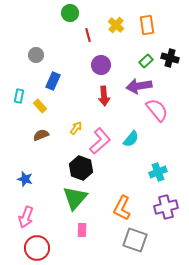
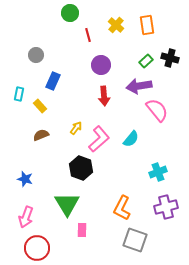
cyan rectangle: moved 2 px up
pink L-shape: moved 1 px left, 2 px up
green triangle: moved 8 px left, 6 px down; rotated 12 degrees counterclockwise
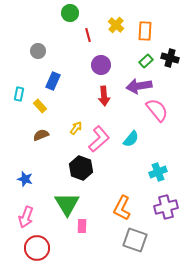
orange rectangle: moved 2 px left, 6 px down; rotated 12 degrees clockwise
gray circle: moved 2 px right, 4 px up
pink rectangle: moved 4 px up
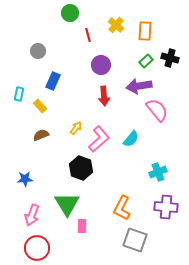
blue star: rotated 21 degrees counterclockwise
purple cross: rotated 20 degrees clockwise
pink arrow: moved 6 px right, 2 px up
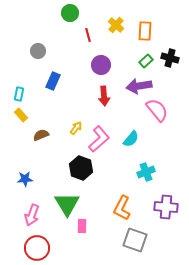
yellow rectangle: moved 19 px left, 9 px down
cyan cross: moved 12 px left
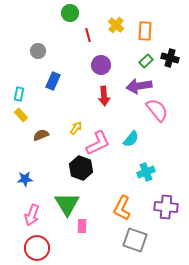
pink L-shape: moved 1 px left, 4 px down; rotated 16 degrees clockwise
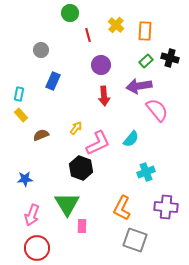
gray circle: moved 3 px right, 1 px up
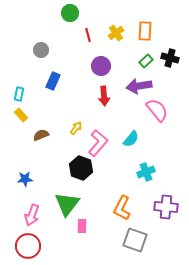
yellow cross: moved 8 px down; rotated 14 degrees clockwise
purple circle: moved 1 px down
pink L-shape: rotated 24 degrees counterclockwise
green triangle: rotated 8 degrees clockwise
red circle: moved 9 px left, 2 px up
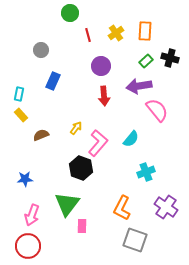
purple cross: rotated 30 degrees clockwise
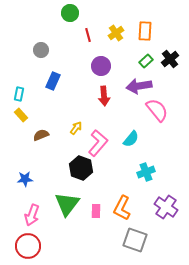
black cross: moved 1 px down; rotated 36 degrees clockwise
pink rectangle: moved 14 px right, 15 px up
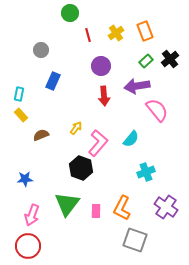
orange rectangle: rotated 24 degrees counterclockwise
purple arrow: moved 2 px left
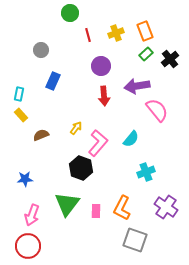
yellow cross: rotated 14 degrees clockwise
green rectangle: moved 7 px up
